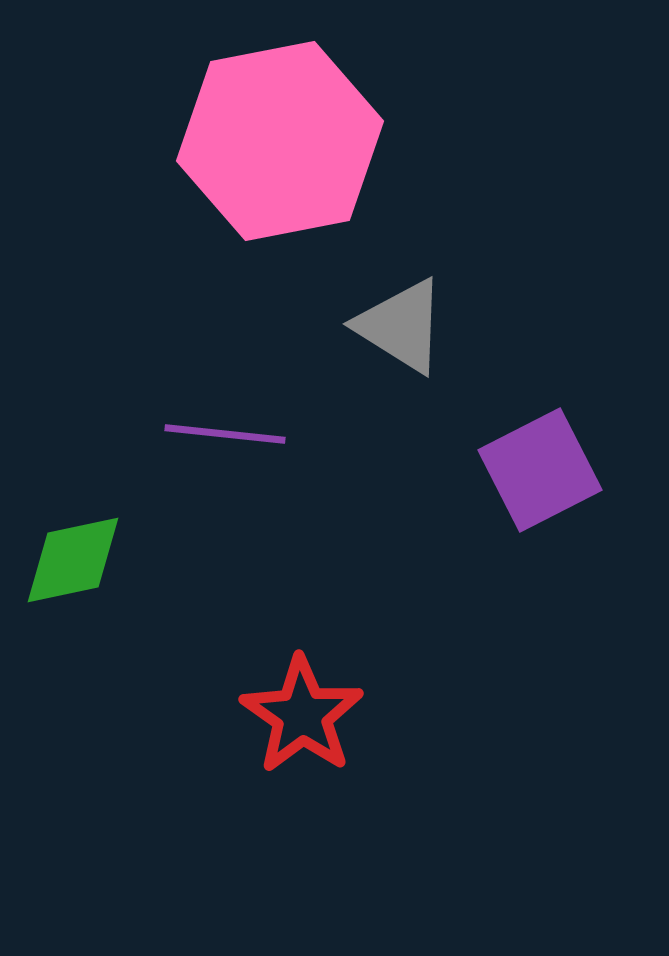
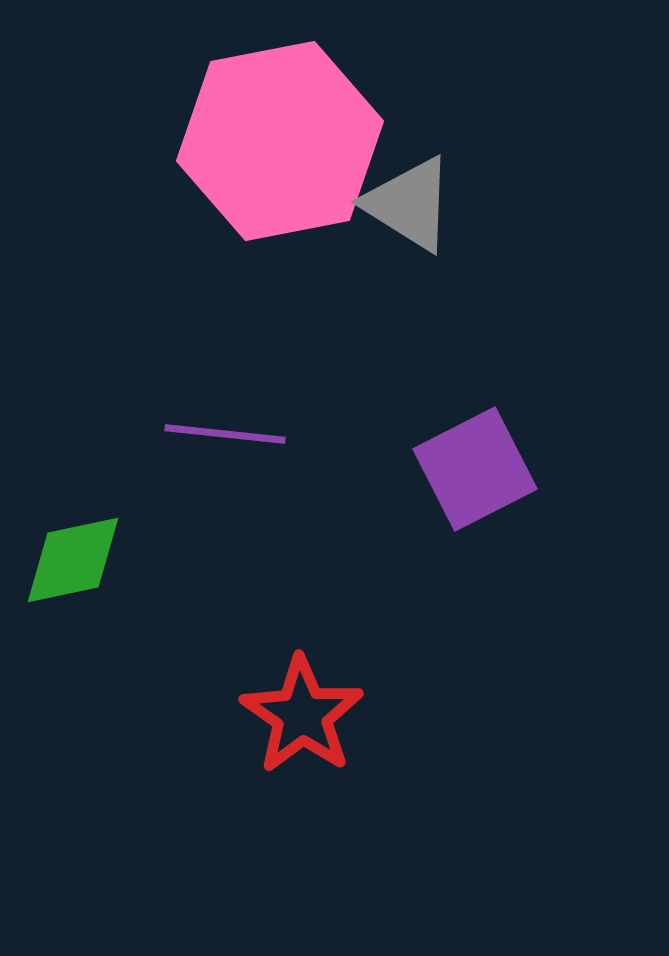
gray triangle: moved 8 px right, 122 px up
purple square: moved 65 px left, 1 px up
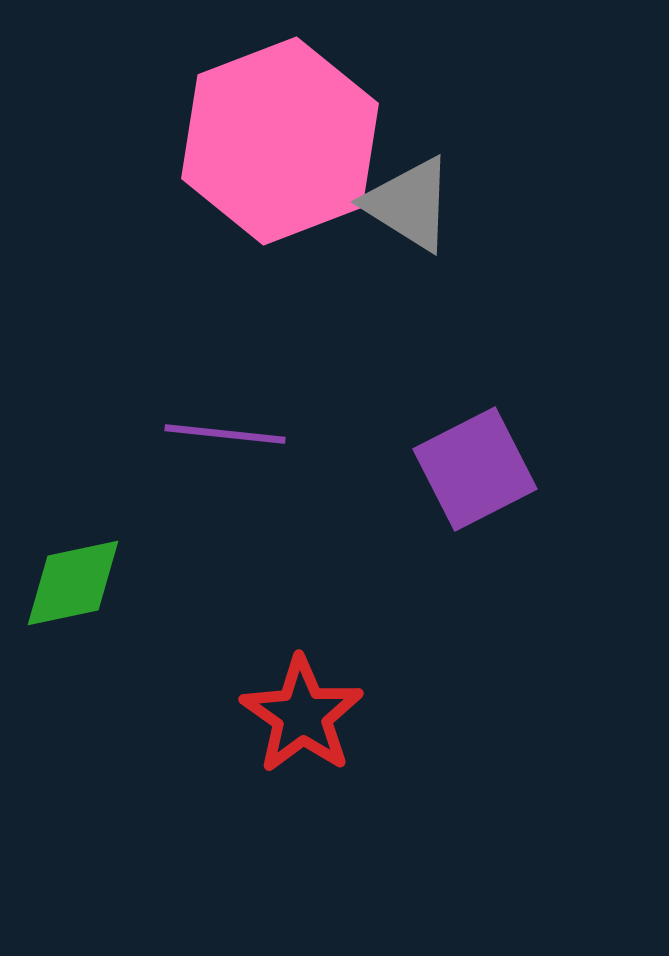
pink hexagon: rotated 10 degrees counterclockwise
green diamond: moved 23 px down
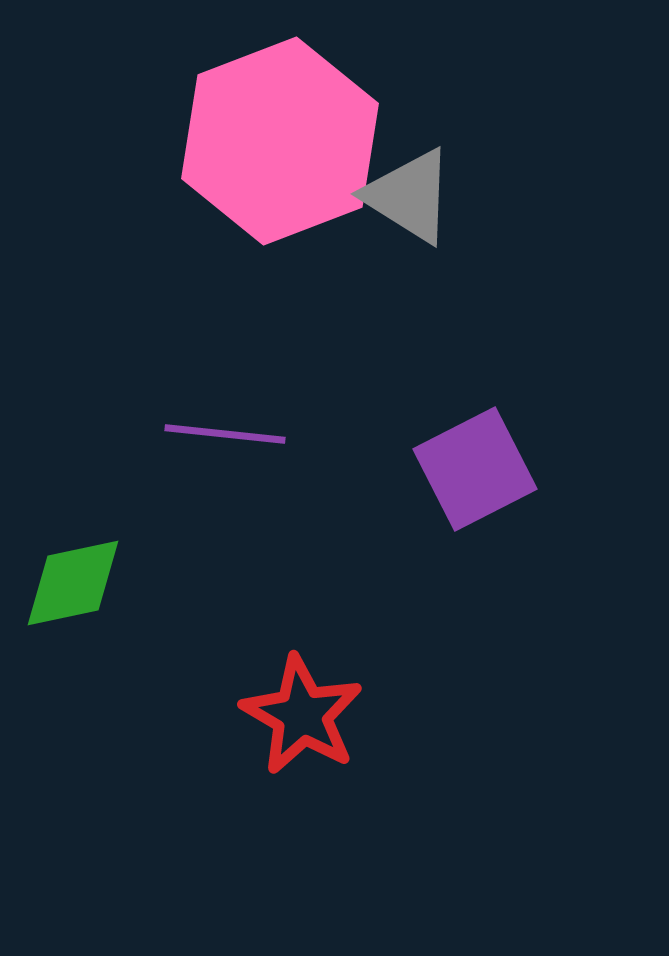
gray triangle: moved 8 px up
red star: rotated 5 degrees counterclockwise
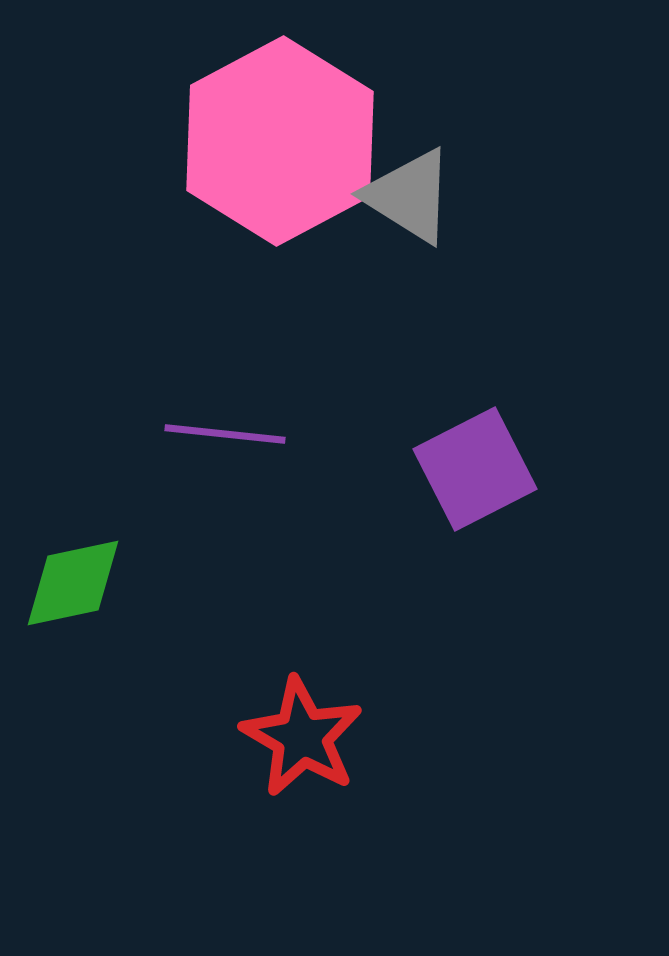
pink hexagon: rotated 7 degrees counterclockwise
red star: moved 22 px down
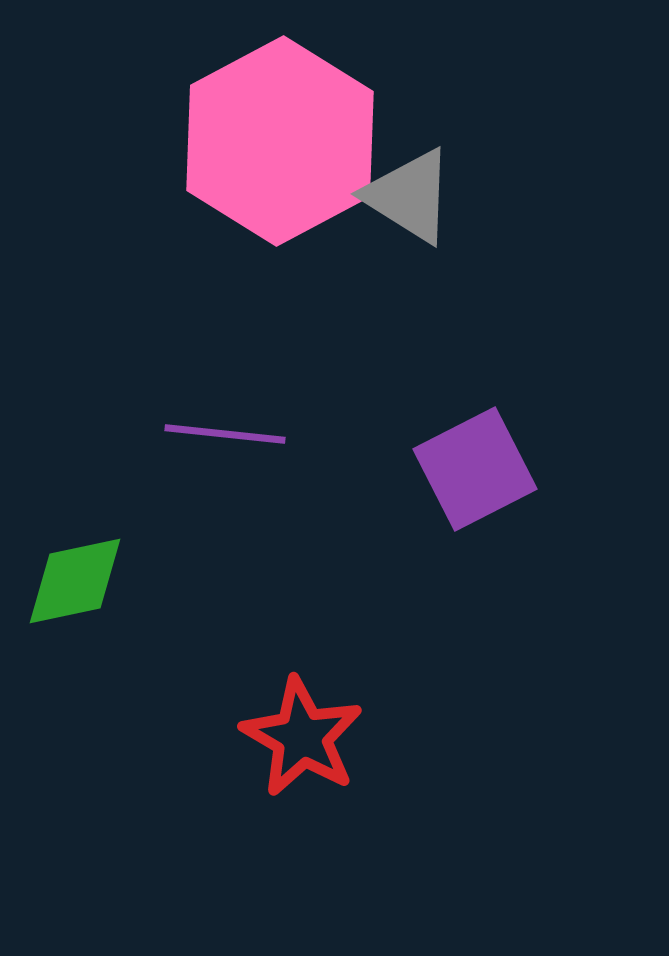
green diamond: moved 2 px right, 2 px up
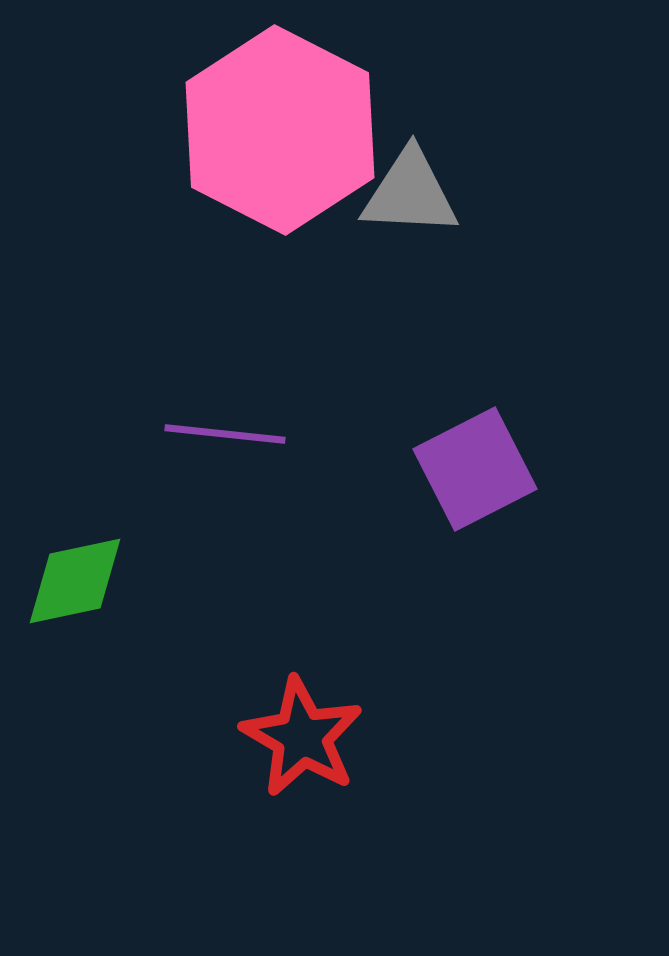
pink hexagon: moved 11 px up; rotated 5 degrees counterclockwise
gray triangle: moved 1 px right, 3 px up; rotated 29 degrees counterclockwise
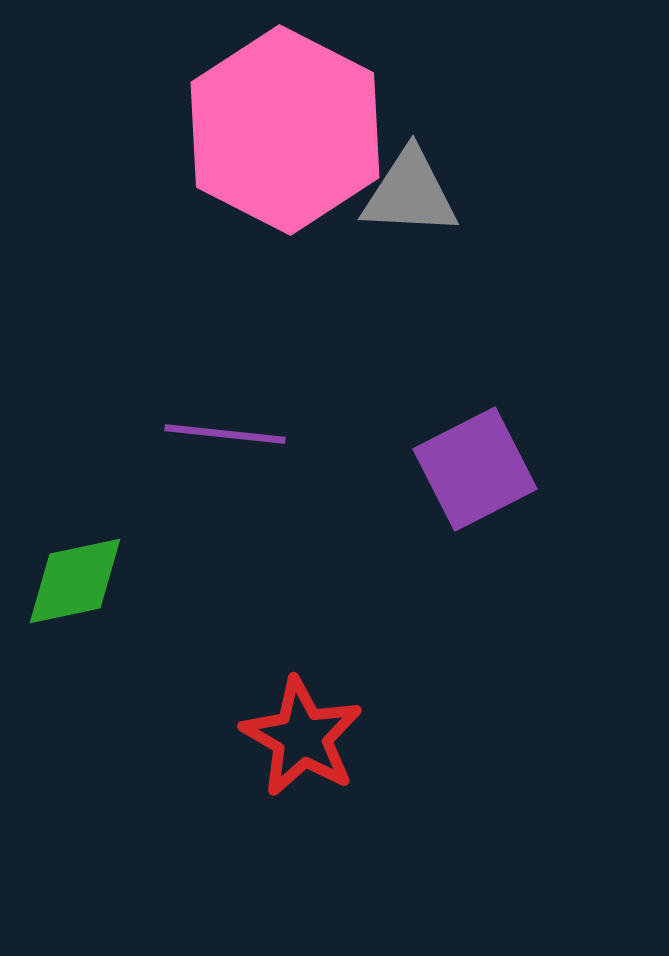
pink hexagon: moved 5 px right
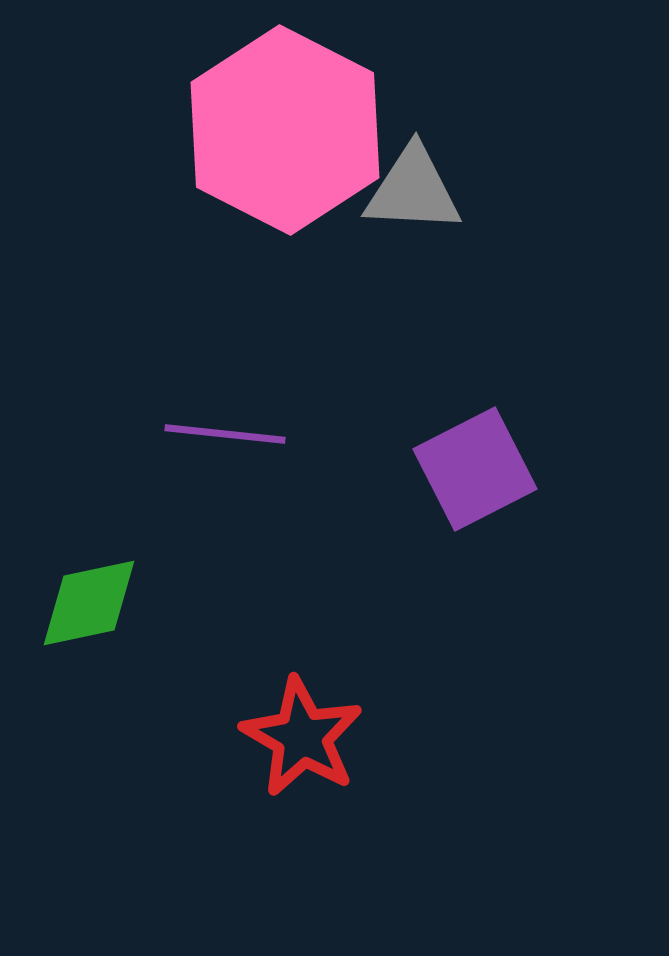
gray triangle: moved 3 px right, 3 px up
green diamond: moved 14 px right, 22 px down
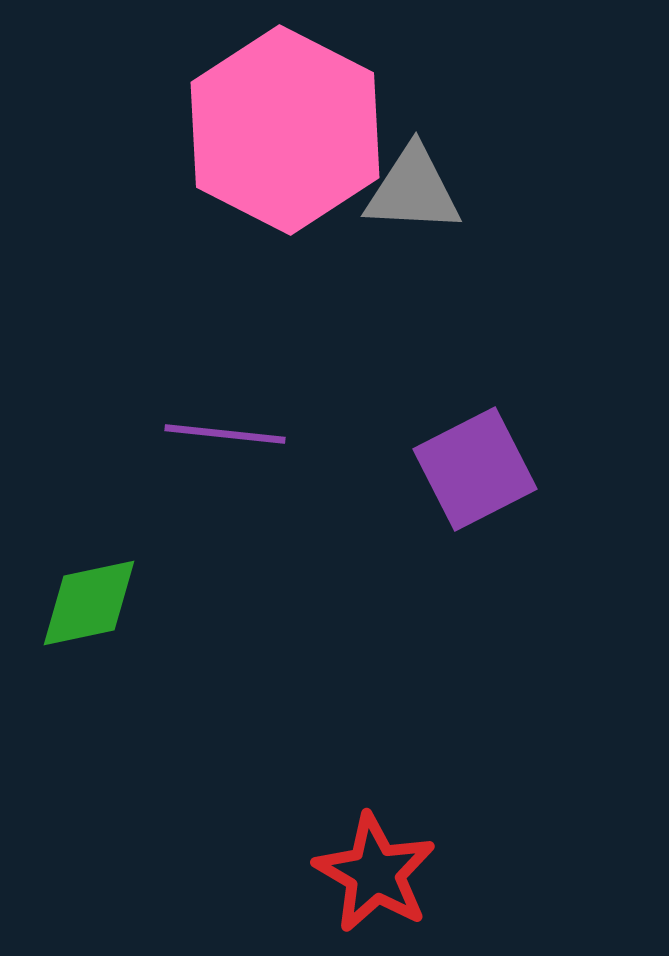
red star: moved 73 px right, 136 px down
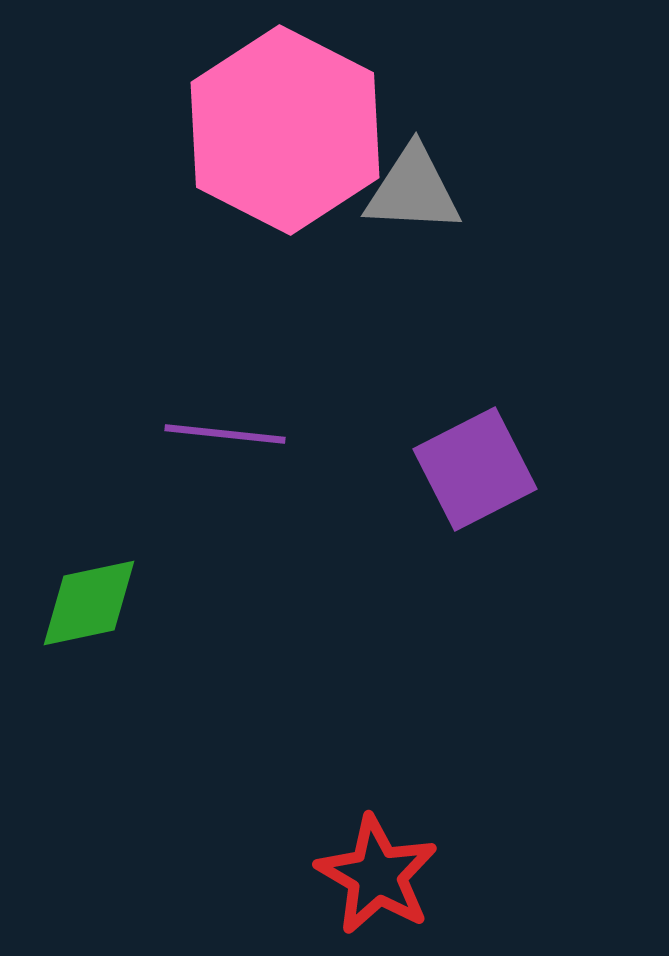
red star: moved 2 px right, 2 px down
